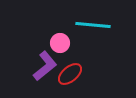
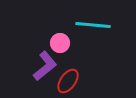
red ellipse: moved 2 px left, 7 px down; rotated 15 degrees counterclockwise
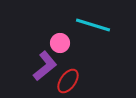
cyan line: rotated 12 degrees clockwise
